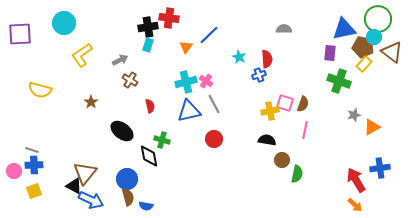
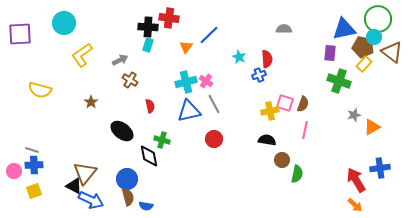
black cross at (148, 27): rotated 12 degrees clockwise
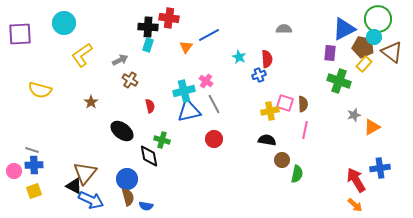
blue triangle at (344, 29): rotated 15 degrees counterclockwise
blue line at (209, 35): rotated 15 degrees clockwise
cyan cross at (186, 82): moved 2 px left, 9 px down
brown semicircle at (303, 104): rotated 21 degrees counterclockwise
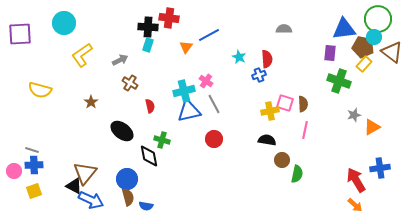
blue triangle at (344, 29): rotated 20 degrees clockwise
brown cross at (130, 80): moved 3 px down
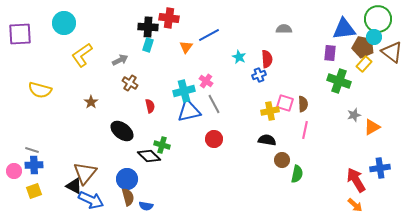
green cross at (162, 140): moved 5 px down
black diamond at (149, 156): rotated 35 degrees counterclockwise
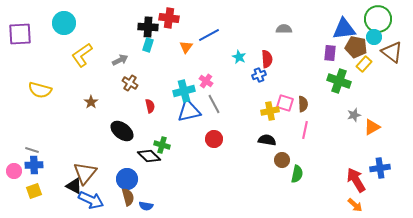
brown pentagon at (363, 47): moved 7 px left
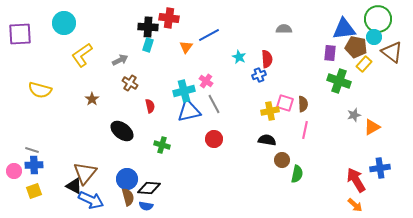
brown star at (91, 102): moved 1 px right, 3 px up
black diamond at (149, 156): moved 32 px down; rotated 40 degrees counterclockwise
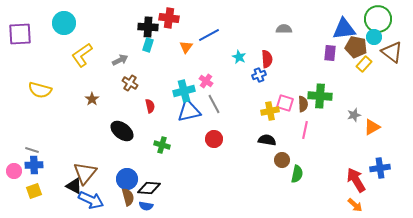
green cross at (339, 81): moved 19 px left, 15 px down; rotated 15 degrees counterclockwise
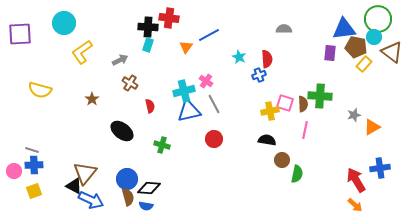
yellow L-shape at (82, 55): moved 3 px up
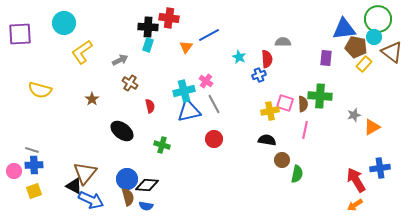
gray semicircle at (284, 29): moved 1 px left, 13 px down
purple rectangle at (330, 53): moved 4 px left, 5 px down
black diamond at (149, 188): moved 2 px left, 3 px up
orange arrow at (355, 205): rotated 105 degrees clockwise
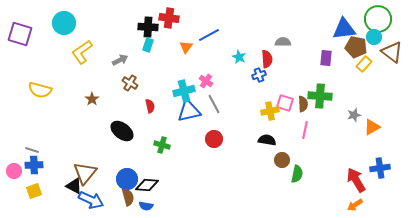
purple square at (20, 34): rotated 20 degrees clockwise
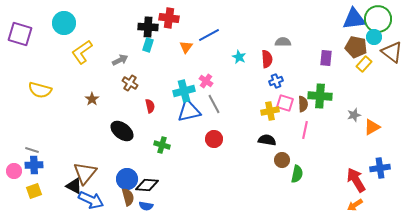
blue triangle at (344, 29): moved 10 px right, 10 px up
blue cross at (259, 75): moved 17 px right, 6 px down
